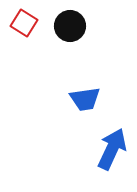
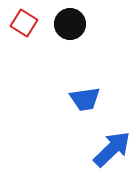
black circle: moved 2 px up
blue arrow: rotated 21 degrees clockwise
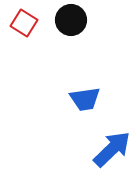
black circle: moved 1 px right, 4 px up
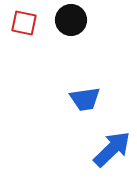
red square: rotated 20 degrees counterclockwise
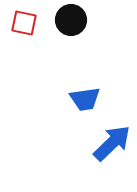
blue arrow: moved 6 px up
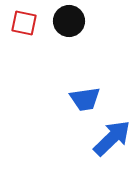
black circle: moved 2 px left, 1 px down
blue arrow: moved 5 px up
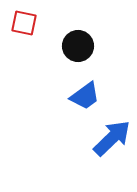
black circle: moved 9 px right, 25 px down
blue trapezoid: moved 3 px up; rotated 28 degrees counterclockwise
